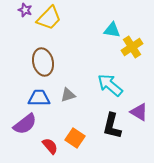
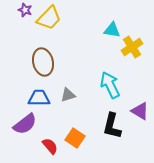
cyan arrow: rotated 24 degrees clockwise
purple triangle: moved 1 px right, 1 px up
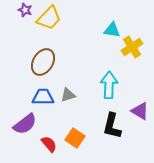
brown ellipse: rotated 44 degrees clockwise
cyan arrow: moved 1 px left; rotated 28 degrees clockwise
blue trapezoid: moved 4 px right, 1 px up
red semicircle: moved 1 px left, 2 px up
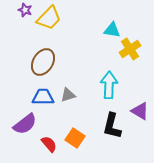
yellow cross: moved 2 px left, 2 px down
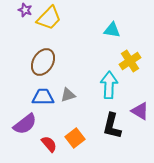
yellow cross: moved 12 px down
orange square: rotated 18 degrees clockwise
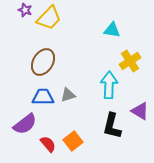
orange square: moved 2 px left, 3 px down
red semicircle: moved 1 px left
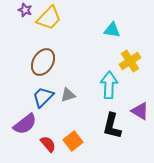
blue trapezoid: rotated 45 degrees counterclockwise
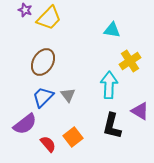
gray triangle: rotated 49 degrees counterclockwise
orange square: moved 4 px up
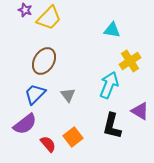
brown ellipse: moved 1 px right, 1 px up
cyan arrow: rotated 20 degrees clockwise
blue trapezoid: moved 8 px left, 3 px up
